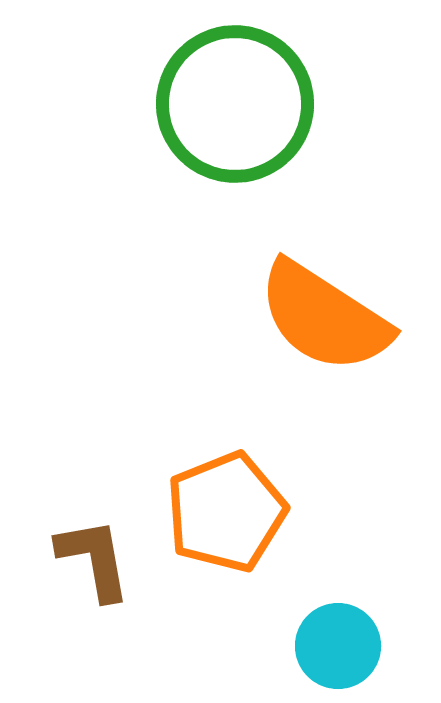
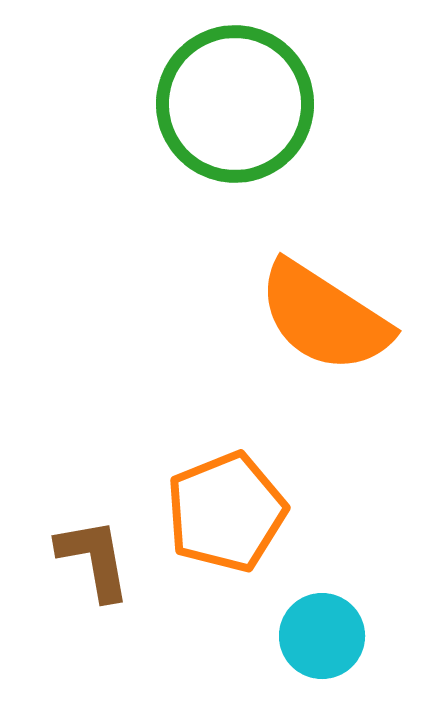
cyan circle: moved 16 px left, 10 px up
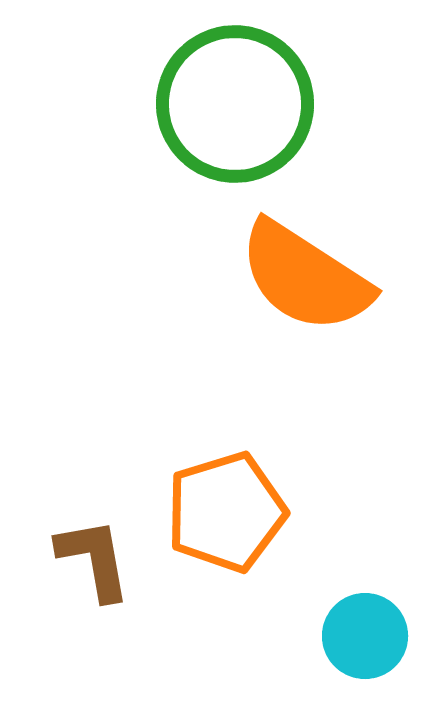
orange semicircle: moved 19 px left, 40 px up
orange pentagon: rotated 5 degrees clockwise
cyan circle: moved 43 px right
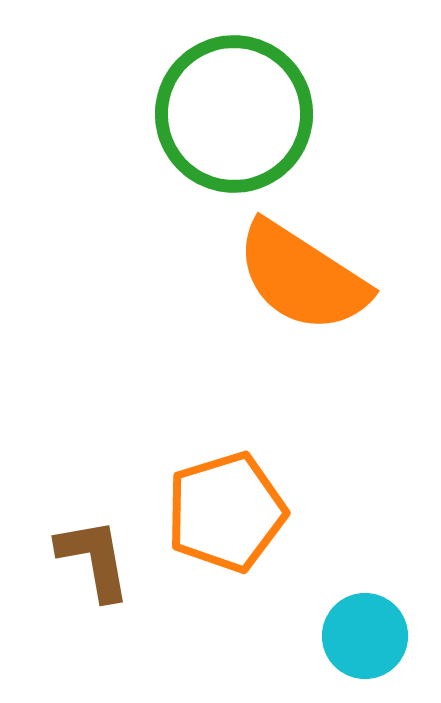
green circle: moved 1 px left, 10 px down
orange semicircle: moved 3 px left
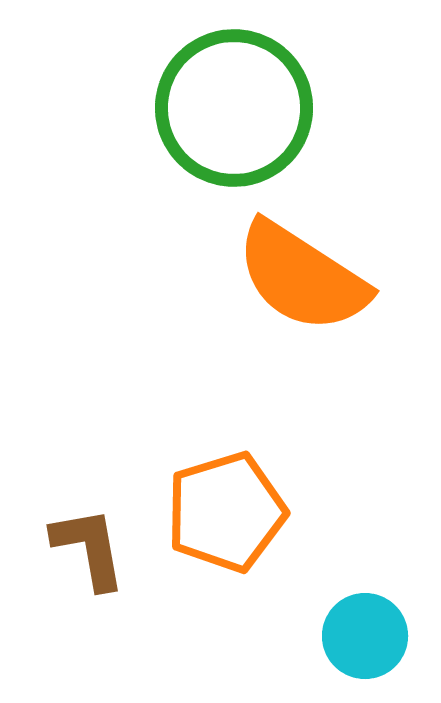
green circle: moved 6 px up
brown L-shape: moved 5 px left, 11 px up
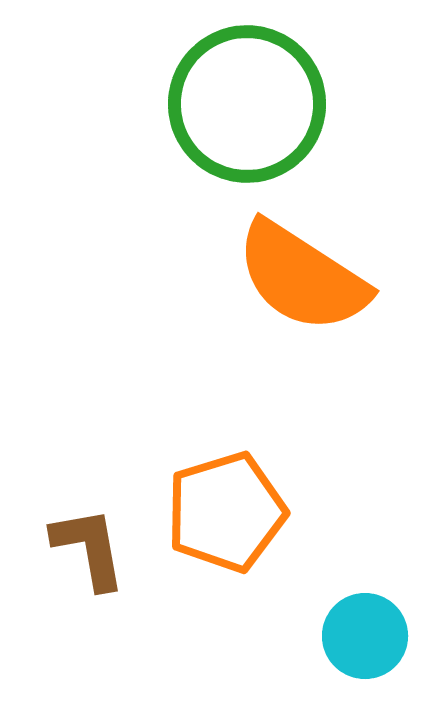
green circle: moved 13 px right, 4 px up
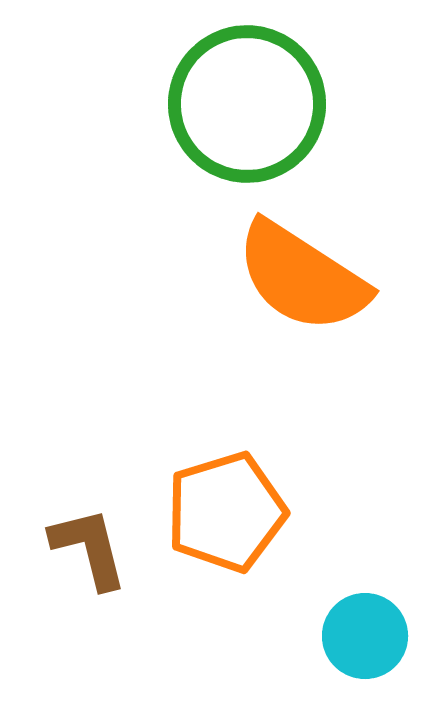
brown L-shape: rotated 4 degrees counterclockwise
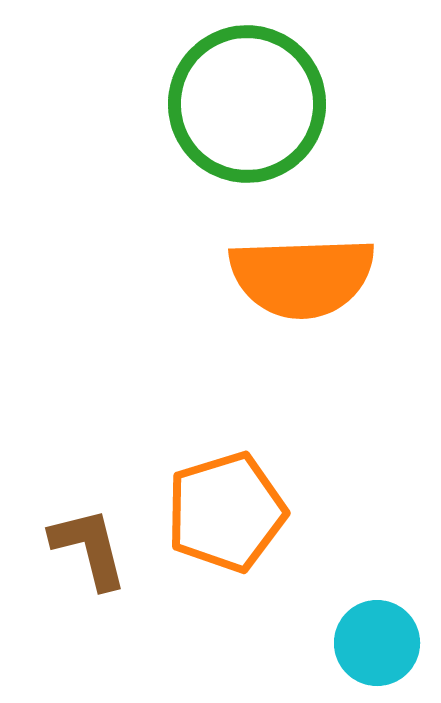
orange semicircle: rotated 35 degrees counterclockwise
cyan circle: moved 12 px right, 7 px down
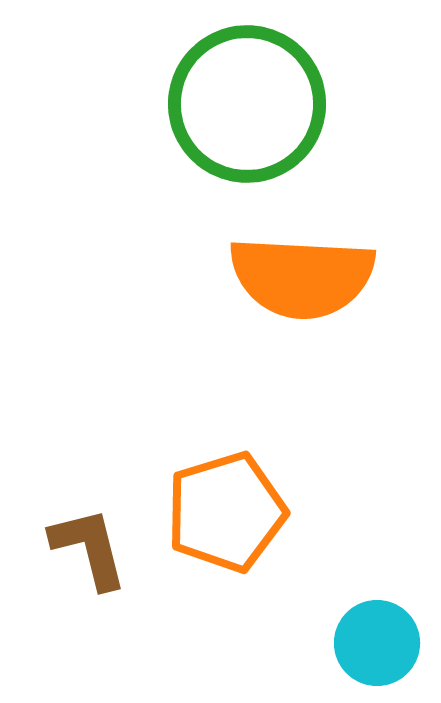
orange semicircle: rotated 5 degrees clockwise
